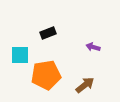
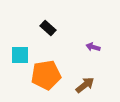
black rectangle: moved 5 px up; rotated 63 degrees clockwise
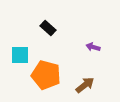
orange pentagon: rotated 24 degrees clockwise
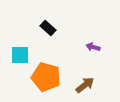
orange pentagon: moved 2 px down
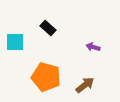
cyan square: moved 5 px left, 13 px up
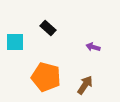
brown arrow: rotated 18 degrees counterclockwise
